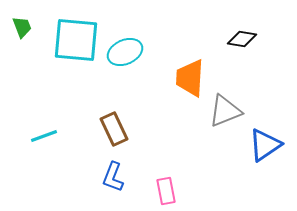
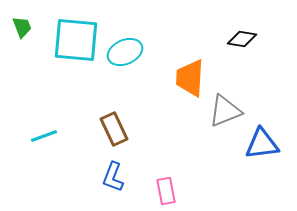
blue triangle: moved 3 px left, 1 px up; rotated 27 degrees clockwise
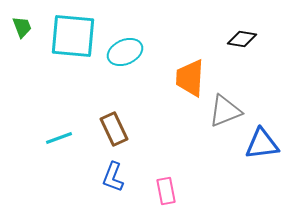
cyan square: moved 3 px left, 4 px up
cyan line: moved 15 px right, 2 px down
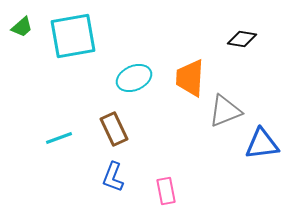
green trapezoid: rotated 70 degrees clockwise
cyan square: rotated 15 degrees counterclockwise
cyan ellipse: moved 9 px right, 26 px down
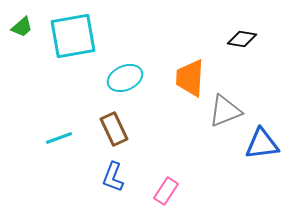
cyan ellipse: moved 9 px left
pink rectangle: rotated 44 degrees clockwise
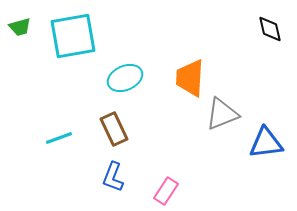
green trapezoid: moved 2 px left; rotated 25 degrees clockwise
black diamond: moved 28 px right, 10 px up; rotated 68 degrees clockwise
gray triangle: moved 3 px left, 3 px down
blue triangle: moved 4 px right, 1 px up
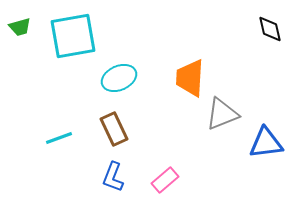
cyan ellipse: moved 6 px left
pink rectangle: moved 1 px left, 11 px up; rotated 16 degrees clockwise
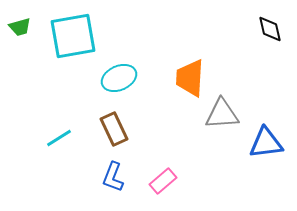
gray triangle: rotated 18 degrees clockwise
cyan line: rotated 12 degrees counterclockwise
pink rectangle: moved 2 px left, 1 px down
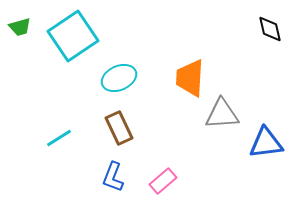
cyan square: rotated 24 degrees counterclockwise
brown rectangle: moved 5 px right, 1 px up
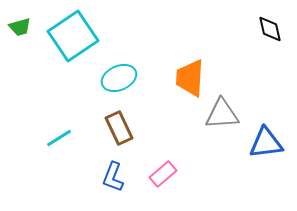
pink rectangle: moved 7 px up
